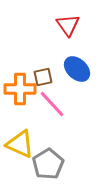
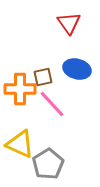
red triangle: moved 1 px right, 2 px up
blue ellipse: rotated 28 degrees counterclockwise
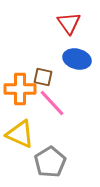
blue ellipse: moved 10 px up
brown square: rotated 24 degrees clockwise
pink line: moved 1 px up
yellow triangle: moved 10 px up
gray pentagon: moved 2 px right, 2 px up
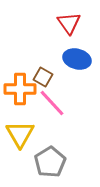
brown square: rotated 18 degrees clockwise
yellow triangle: rotated 36 degrees clockwise
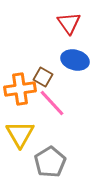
blue ellipse: moved 2 px left, 1 px down
orange cross: rotated 8 degrees counterclockwise
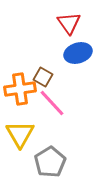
blue ellipse: moved 3 px right, 7 px up; rotated 32 degrees counterclockwise
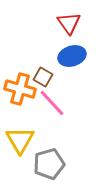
blue ellipse: moved 6 px left, 3 px down
orange cross: rotated 24 degrees clockwise
yellow triangle: moved 6 px down
gray pentagon: moved 1 px left, 2 px down; rotated 16 degrees clockwise
